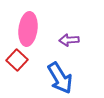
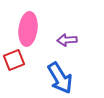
purple arrow: moved 2 px left
red square: moved 3 px left; rotated 25 degrees clockwise
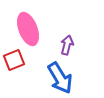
pink ellipse: rotated 28 degrees counterclockwise
purple arrow: moved 5 px down; rotated 108 degrees clockwise
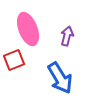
purple arrow: moved 9 px up
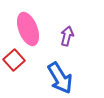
red square: rotated 20 degrees counterclockwise
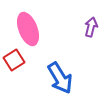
purple arrow: moved 24 px right, 9 px up
red square: rotated 10 degrees clockwise
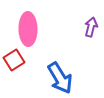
pink ellipse: rotated 20 degrees clockwise
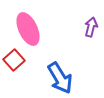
pink ellipse: rotated 24 degrees counterclockwise
red square: rotated 10 degrees counterclockwise
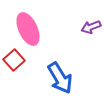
purple arrow: rotated 126 degrees counterclockwise
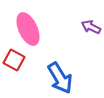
purple arrow: rotated 48 degrees clockwise
red square: rotated 20 degrees counterclockwise
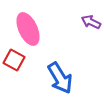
purple arrow: moved 5 px up
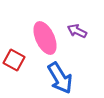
purple arrow: moved 14 px left, 9 px down
pink ellipse: moved 17 px right, 9 px down
